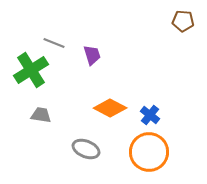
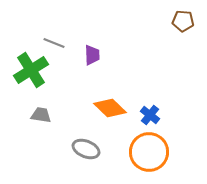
purple trapezoid: rotated 15 degrees clockwise
orange diamond: rotated 16 degrees clockwise
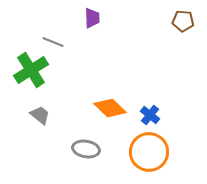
gray line: moved 1 px left, 1 px up
purple trapezoid: moved 37 px up
gray trapezoid: moved 1 px left; rotated 30 degrees clockwise
gray ellipse: rotated 12 degrees counterclockwise
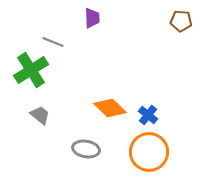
brown pentagon: moved 2 px left
blue cross: moved 2 px left
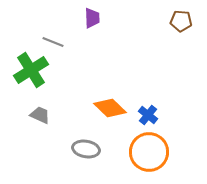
gray trapezoid: rotated 15 degrees counterclockwise
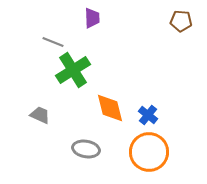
green cross: moved 42 px right
orange diamond: rotated 32 degrees clockwise
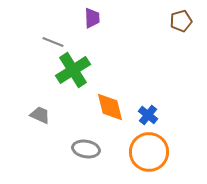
brown pentagon: rotated 20 degrees counterclockwise
orange diamond: moved 1 px up
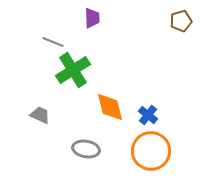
orange circle: moved 2 px right, 1 px up
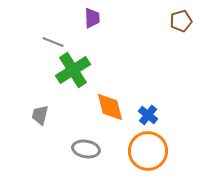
gray trapezoid: rotated 100 degrees counterclockwise
orange circle: moved 3 px left
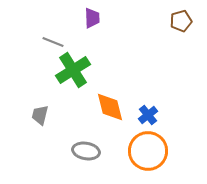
blue cross: rotated 12 degrees clockwise
gray ellipse: moved 2 px down
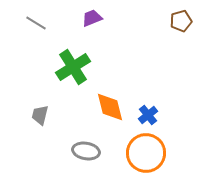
purple trapezoid: rotated 110 degrees counterclockwise
gray line: moved 17 px left, 19 px up; rotated 10 degrees clockwise
green cross: moved 3 px up
orange circle: moved 2 px left, 2 px down
